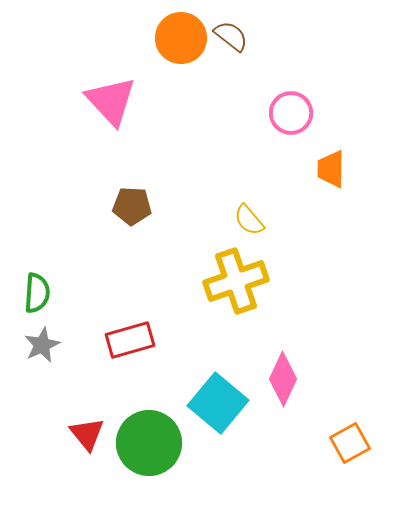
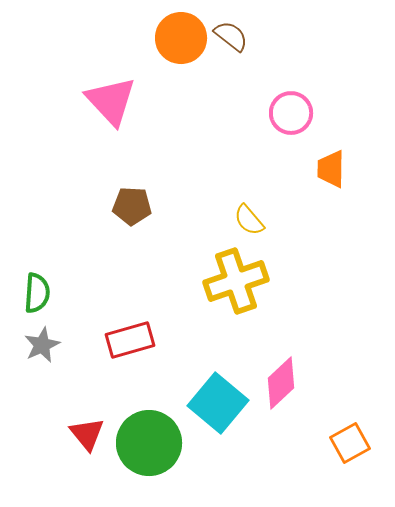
pink diamond: moved 2 px left, 4 px down; rotated 22 degrees clockwise
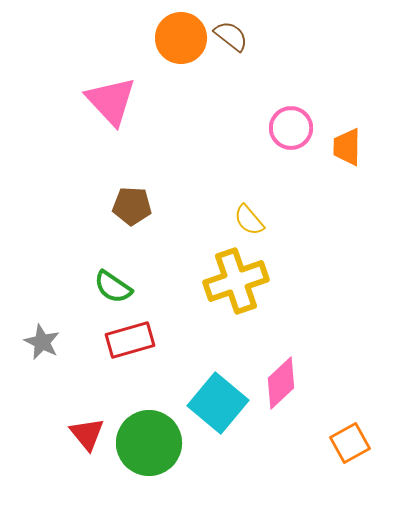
pink circle: moved 15 px down
orange trapezoid: moved 16 px right, 22 px up
green semicircle: moved 76 px right, 6 px up; rotated 120 degrees clockwise
gray star: moved 3 px up; rotated 21 degrees counterclockwise
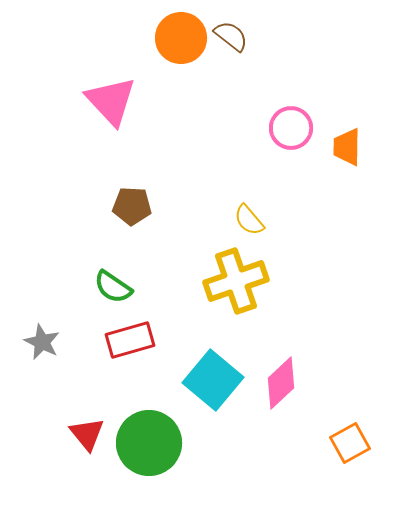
cyan square: moved 5 px left, 23 px up
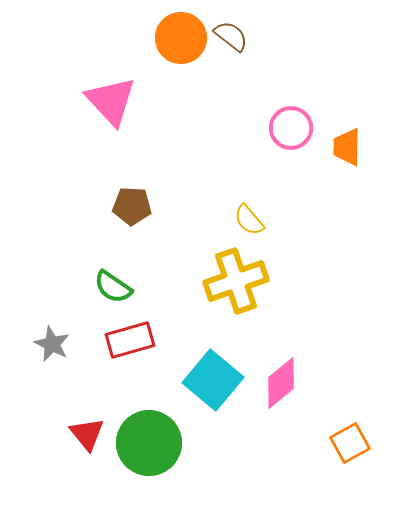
gray star: moved 10 px right, 2 px down
pink diamond: rotated 4 degrees clockwise
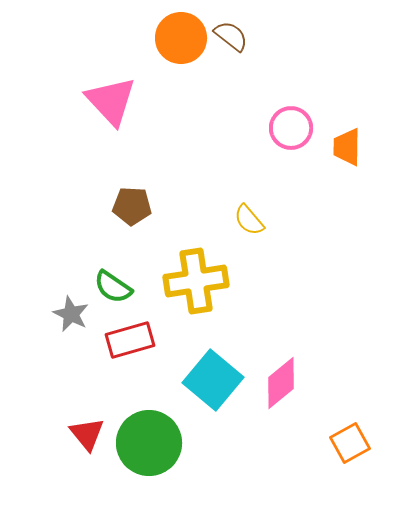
yellow cross: moved 40 px left; rotated 10 degrees clockwise
gray star: moved 19 px right, 30 px up
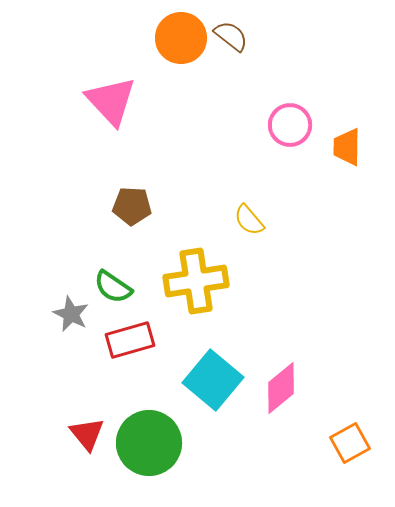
pink circle: moved 1 px left, 3 px up
pink diamond: moved 5 px down
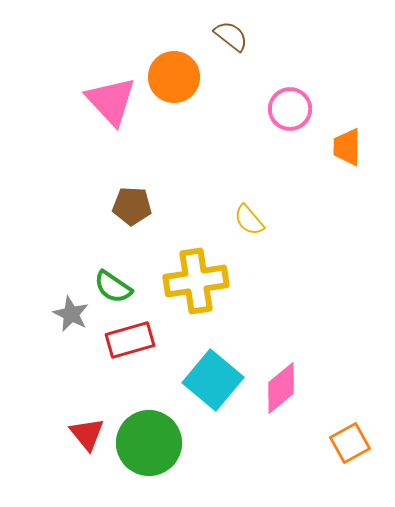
orange circle: moved 7 px left, 39 px down
pink circle: moved 16 px up
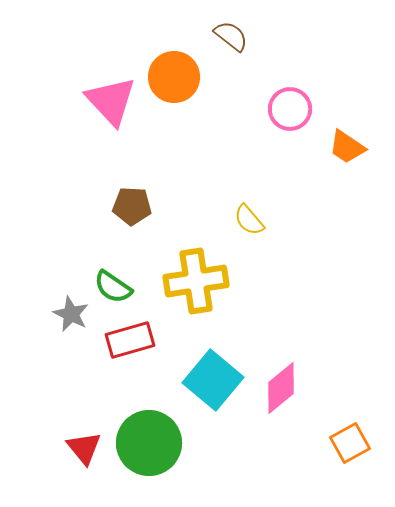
orange trapezoid: rotated 57 degrees counterclockwise
red triangle: moved 3 px left, 14 px down
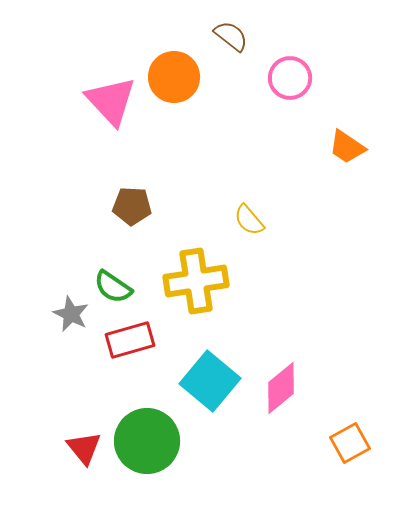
pink circle: moved 31 px up
cyan square: moved 3 px left, 1 px down
green circle: moved 2 px left, 2 px up
